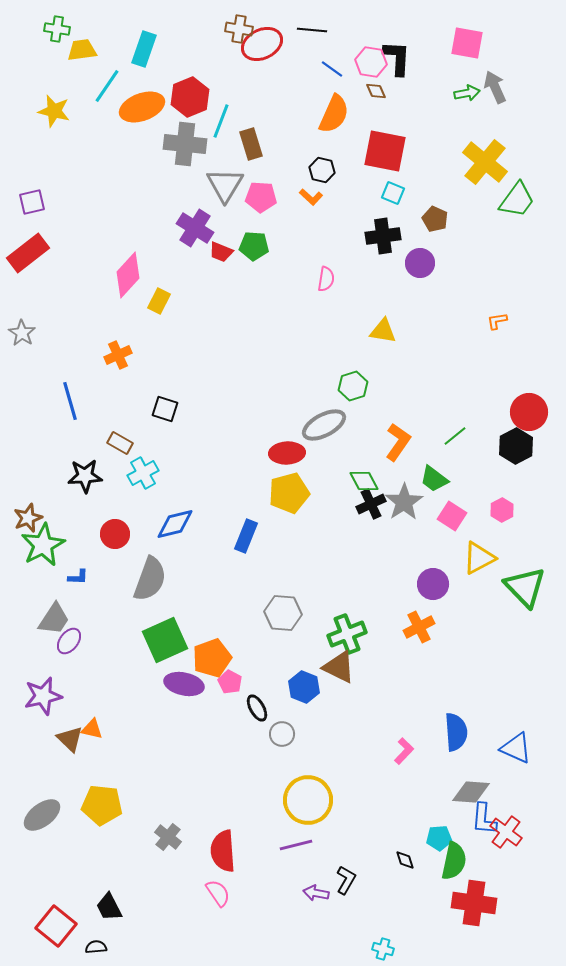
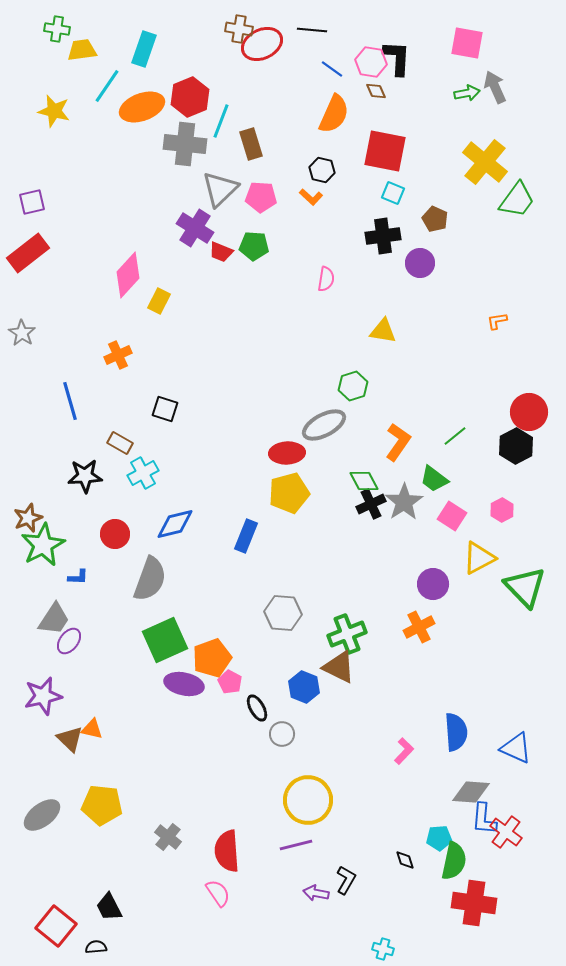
gray triangle at (225, 185): moved 5 px left, 4 px down; rotated 15 degrees clockwise
red semicircle at (223, 851): moved 4 px right
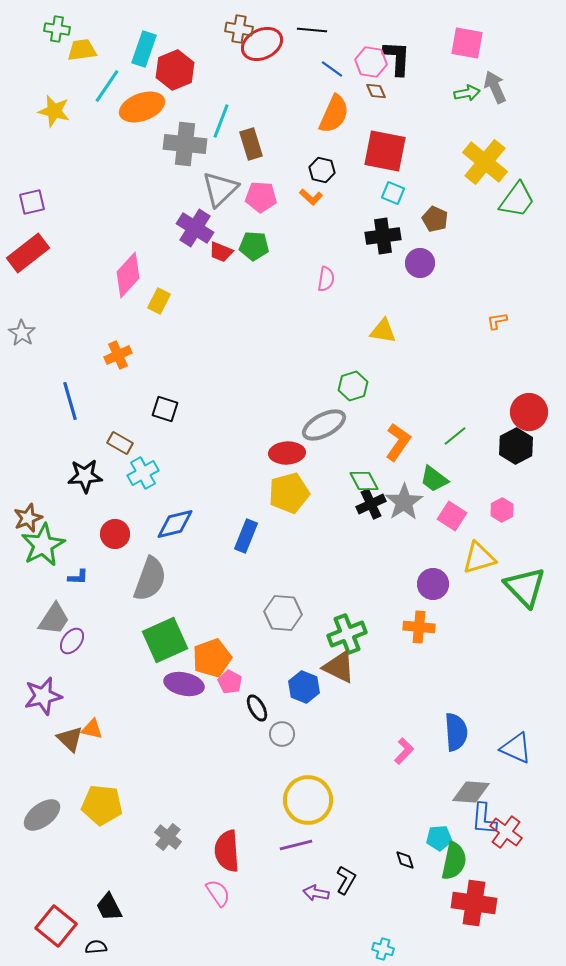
red hexagon at (190, 97): moved 15 px left, 27 px up
yellow triangle at (479, 558): rotated 12 degrees clockwise
orange cross at (419, 627): rotated 32 degrees clockwise
purple ellipse at (69, 641): moved 3 px right
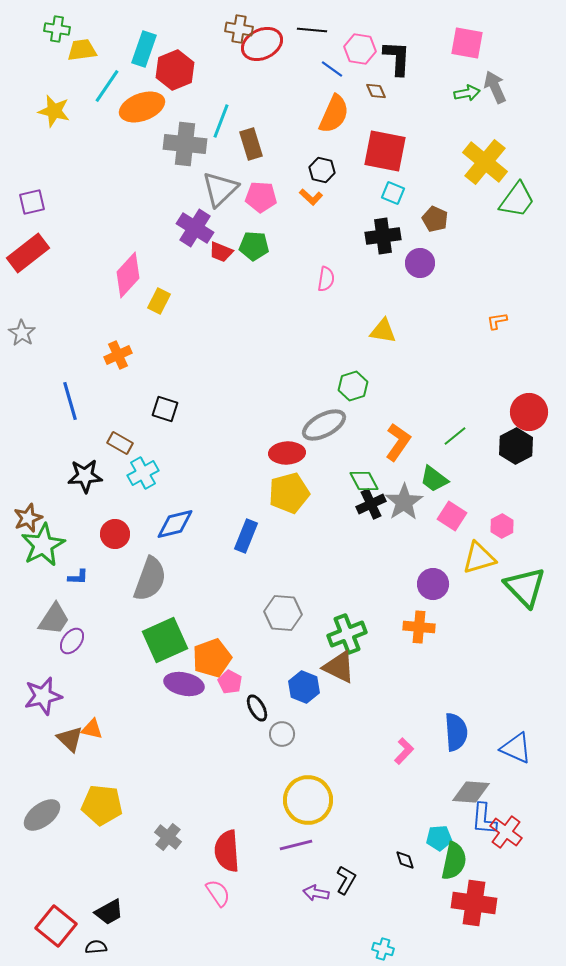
pink hexagon at (371, 62): moved 11 px left, 13 px up
pink hexagon at (502, 510): moved 16 px down
black trapezoid at (109, 907): moved 5 px down; rotated 92 degrees counterclockwise
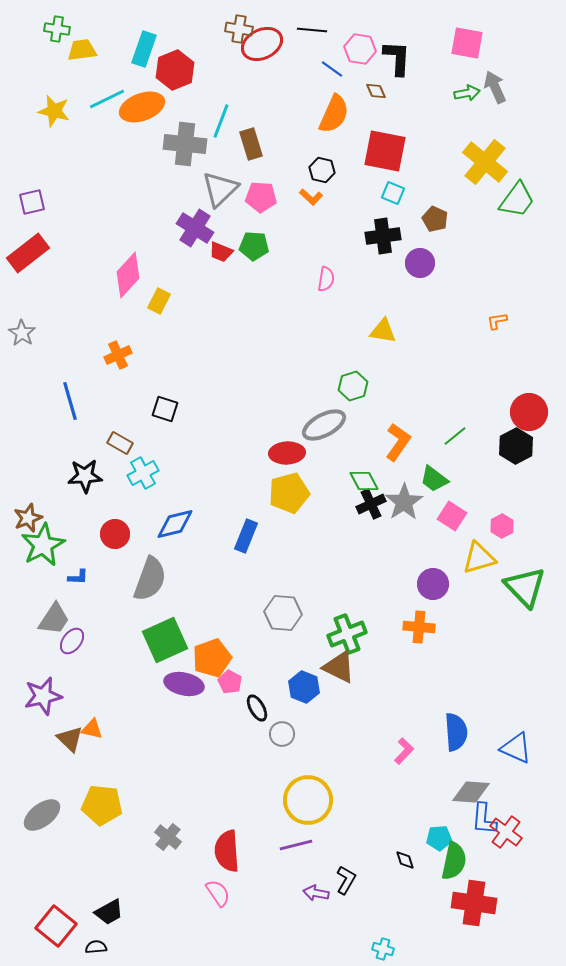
cyan line at (107, 86): moved 13 px down; rotated 30 degrees clockwise
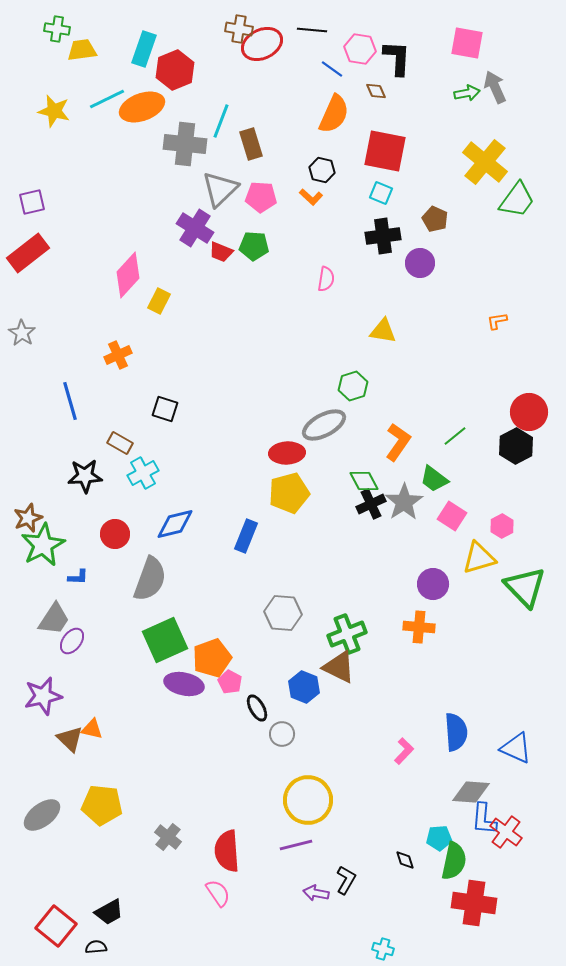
cyan square at (393, 193): moved 12 px left
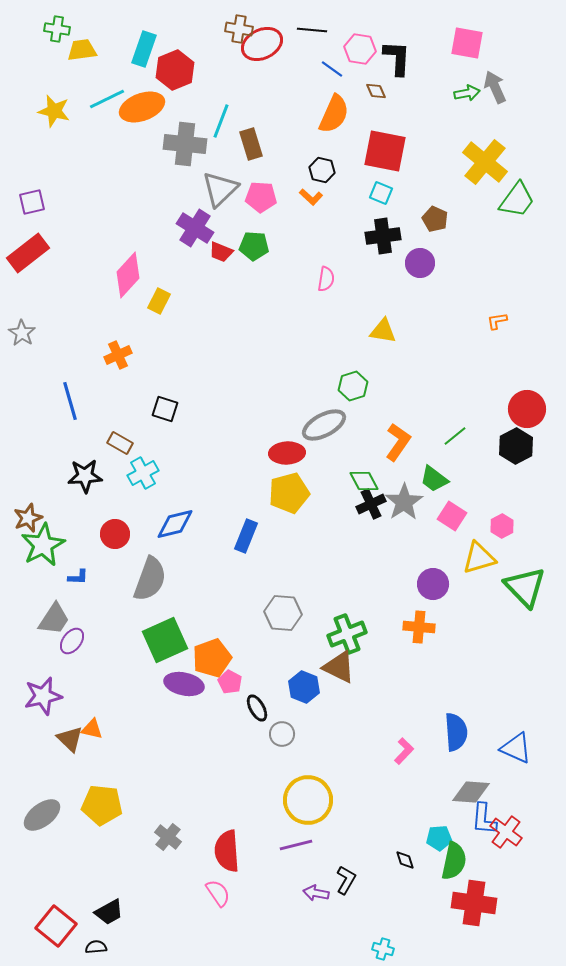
red circle at (529, 412): moved 2 px left, 3 px up
